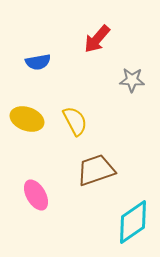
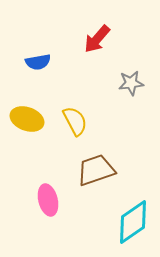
gray star: moved 1 px left, 3 px down; rotated 10 degrees counterclockwise
pink ellipse: moved 12 px right, 5 px down; rotated 16 degrees clockwise
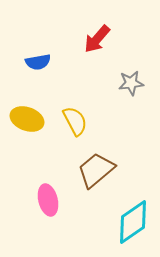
brown trapezoid: rotated 21 degrees counterclockwise
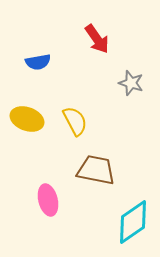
red arrow: rotated 76 degrees counterclockwise
gray star: rotated 25 degrees clockwise
brown trapezoid: rotated 51 degrees clockwise
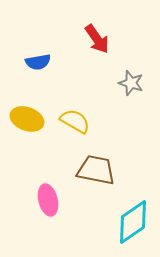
yellow semicircle: rotated 32 degrees counterclockwise
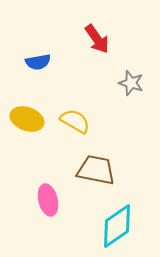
cyan diamond: moved 16 px left, 4 px down
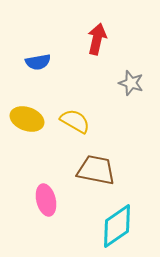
red arrow: rotated 132 degrees counterclockwise
pink ellipse: moved 2 px left
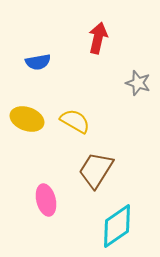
red arrow: moved 1 px right, 1 px up
gray star: moved 7 px right
brown trapezoid: rotated 69 degrees counterclockwise
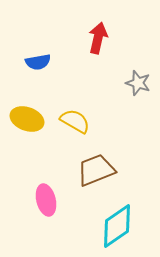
brown trapezoid: rotated 36 degrees clockwise
